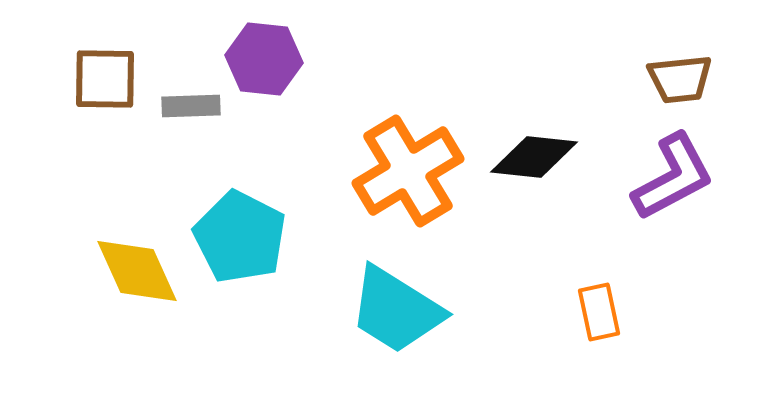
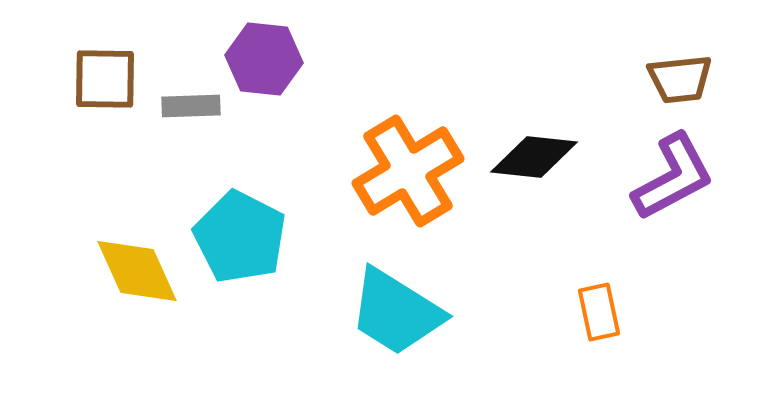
cyan trapezoid: moved 2 px down
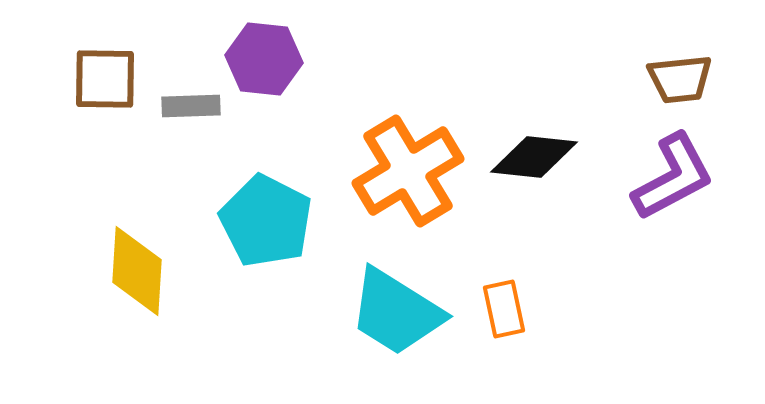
cyan pentagon: moved 26 px right, 16 px up
yellow diamond: rotated 28 degrees clockwise
orange rectangle: moved 95 px left, 3 px up
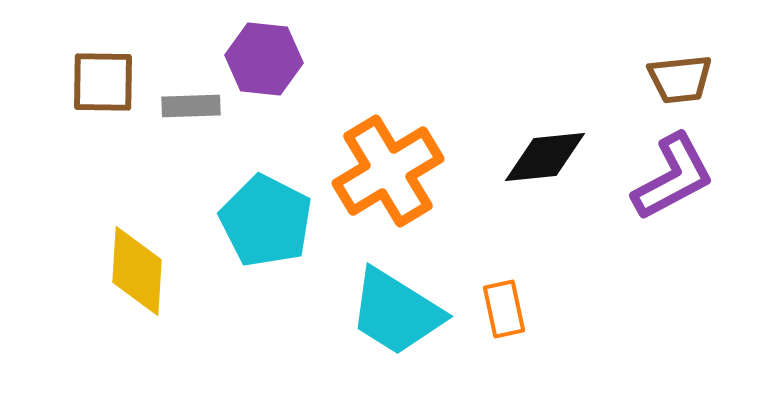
brown square: moved 2 px left, 3 px down
black diamond: moved 11 px right; rotated 12 degrees counterclockwise
orange cross: moved 20 px left
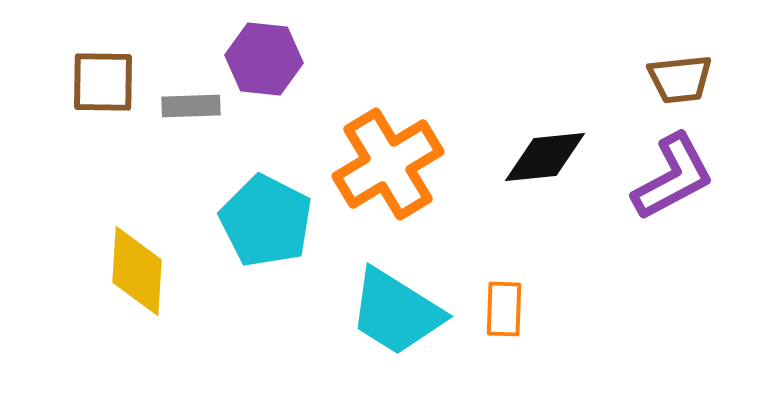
orange cross: moved 7 px up
orange rectangle: rotated 14 degrees clockwise
